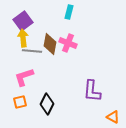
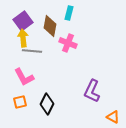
cyan rectangle: moved 1 px down
brown diamond: moved 18 px up
pink L-shape: rotated 100 degrees counterclockwise
purple L-shape: rotated 20 degrees clockwise
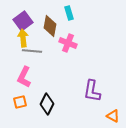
cyan rectangle: rotated 32 degrees counterclockwise
pink L-shape: rotated 55 degrees clockwise
purple L-shape: rotated 15 degrees counterclockwise
orange triangle: moved 1 px up
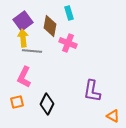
orange square: moved 3 px left
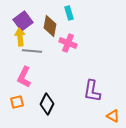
yellow arrow: moved 3 px left, 1 px up
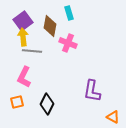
yellow arrow: moved 3 px right
orange triangle: moved 1 px down
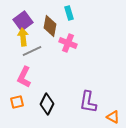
gray line: rotated 30 degrees counterclockwise
purple L-shape: moved 4 px left, 11 px down
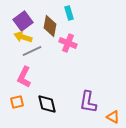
yellow arrow: rotated 66 degrees counterclockwise
black diamond: rotated 40 degrees counterclockwise
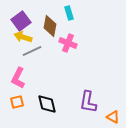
purple square: moved 2 px left
pink L-shape: moved 6 px left, 1 px down
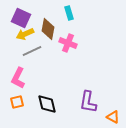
purple square: moved 3 px up; rotated 30 degrees counterclockwise
brown diamond: moved 2 px left, 3 px down
yellow arrow: moved 2 px right, 3 px up; rotated 42 degrees counterclockwise
